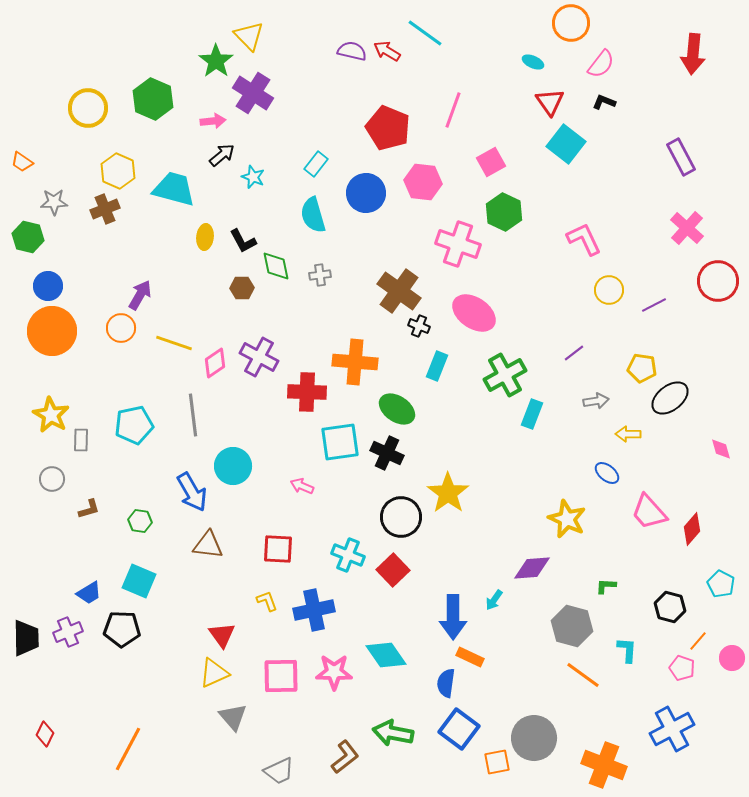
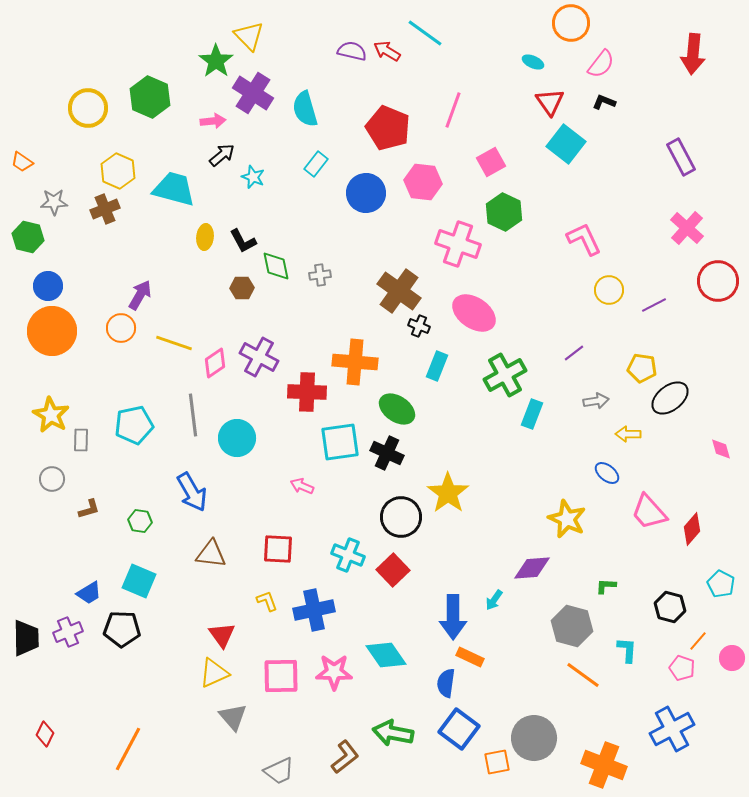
green hexagon at (153, 99): moved 3 px left, 2 px up
cyan semicircle at (313, 215): moved 8 px left, 106 px up
cyan circle at (233, 466): moved 4 px right, 28 px up
brown triangle at (208, 545): moved 3 px right, 9 px down
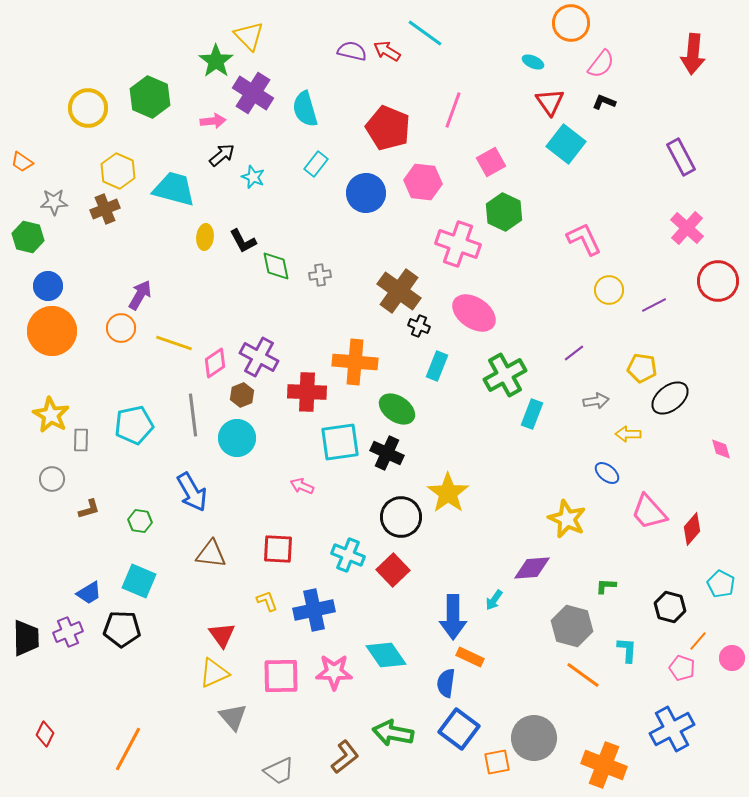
brown hexagon at (242, 288): moved 107 px down; rotated 20 degrees counterclockwise
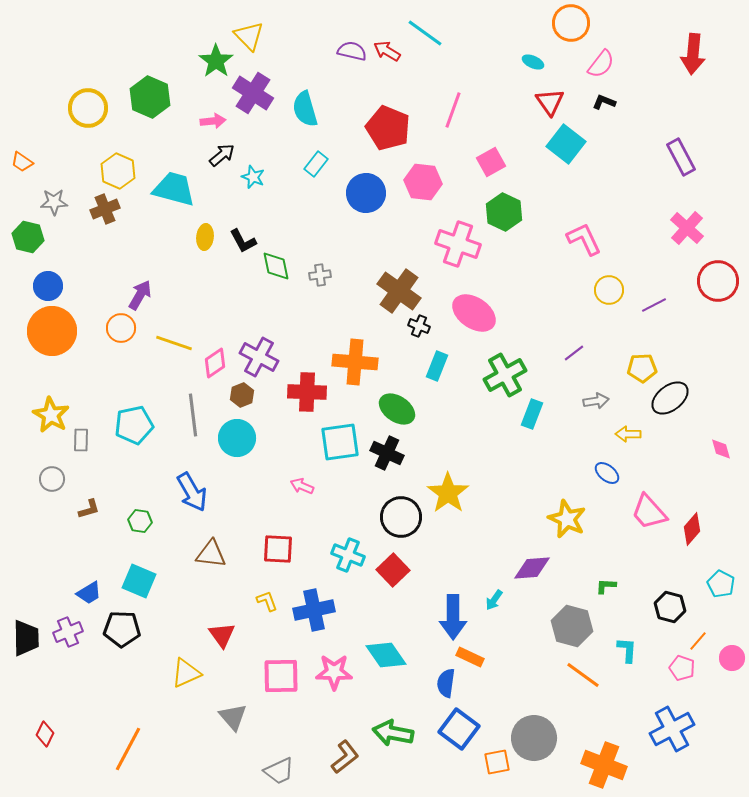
yellow pentagon at (642, 368): rotated 12 degrees counterclockwise
yellow triangle at (214, 673): moved 28 px left
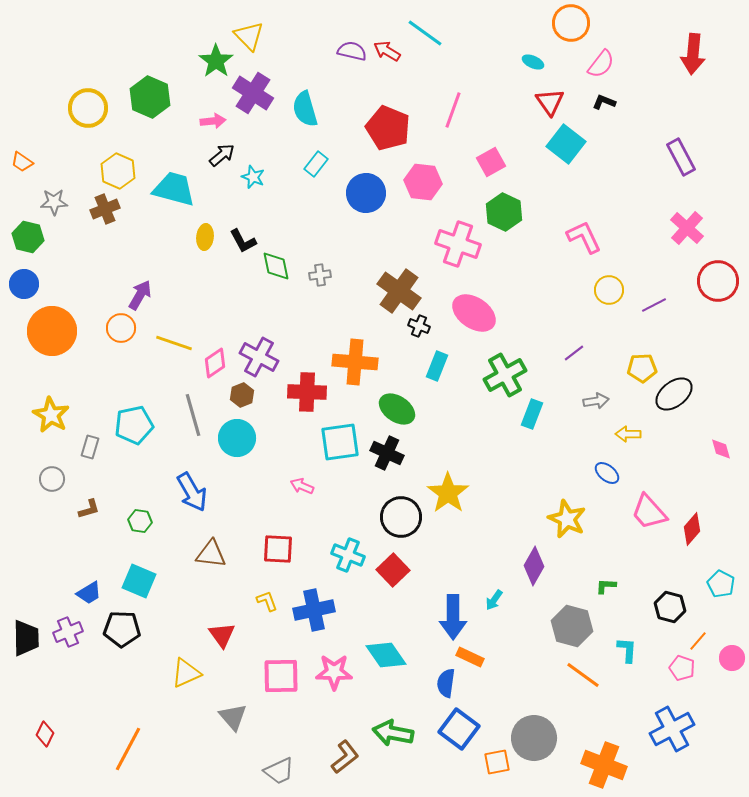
pink L-shape at (584, 239): moved 2 px up
blue circle at (48, 286): moved 24 px left, 2 px up
black ellipse at (670, 398): moved 4 px right, 4 px up
gray line at (193, 415): rotated 9 degrees counterclockwise
gray rectangle at (81, 440): moved 9 px right, 7 px down; rotated 15 degrees clockwise
purple diamond at (532, 568): moved 2 px right, 2 px up; rotated 57 degrees counterclockwise
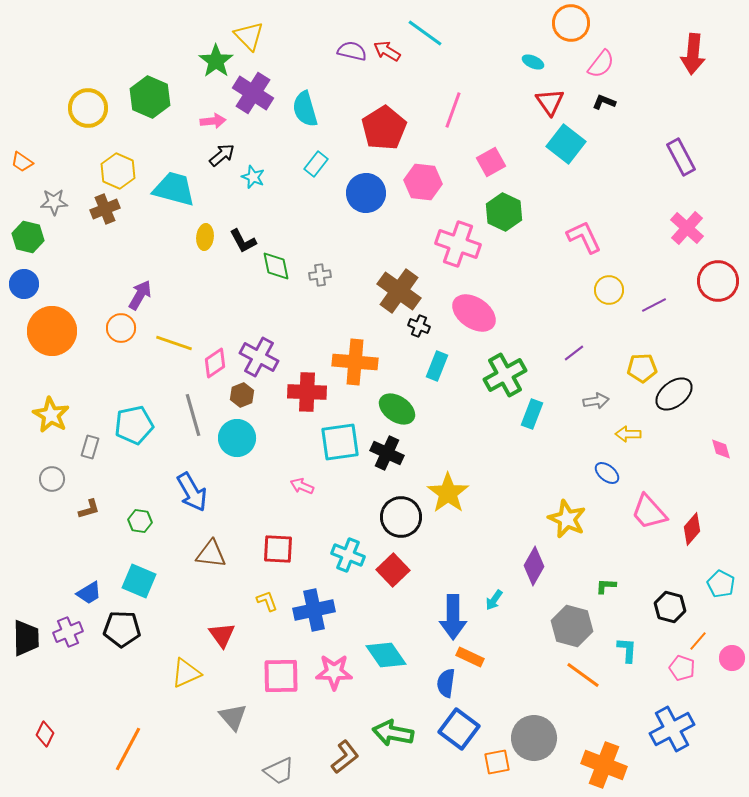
red pentagon at (388, 128): moved 4 px left; rotated 18 degrees clockwise
